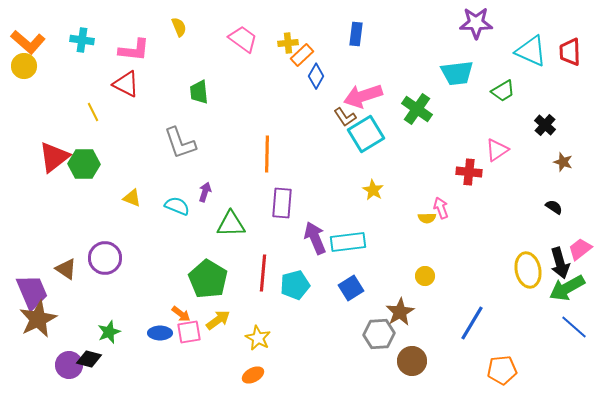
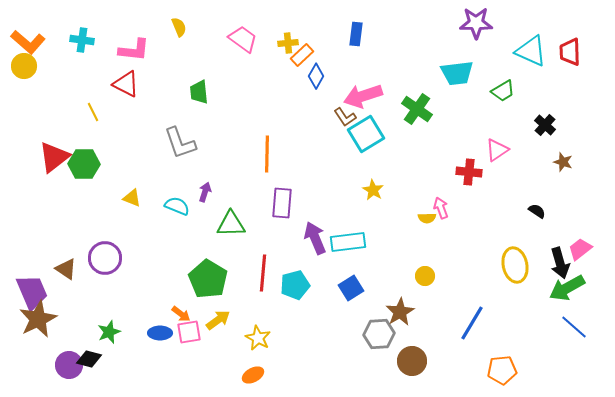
black semicircle at (554, 207): moved 17 px left, 4 px down
yellow ellipse at (528, 270): moved 13 px left, 5 px up
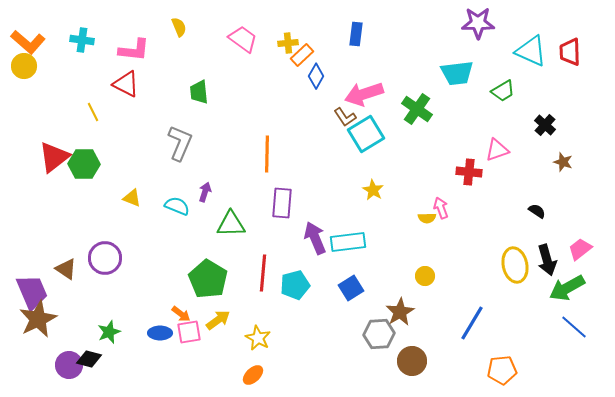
purple star at (476, 23): moved 2 px right
pink arrow at (363, 96): moved 1 px right, 2 px up
gray L-shape at (180, 143): rotated 138 degrees counterclockwise
pink triangle at (497, 150): rotated 15 degrees clockwise
black arrow at (560, 263): moved 13 px left, 3 px up
orange ellipse at (253, 375): rotated 15 degrees counterclockwise
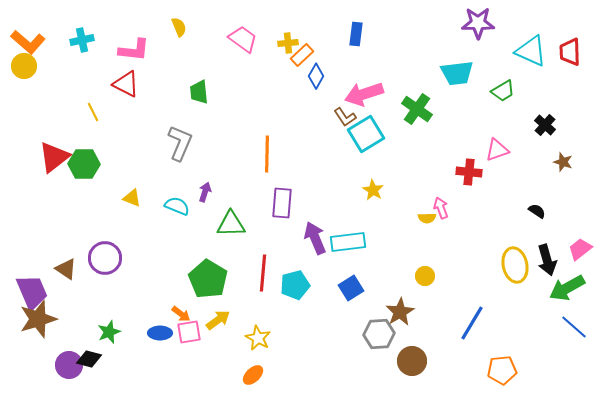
cyan cross at (82, 40): rotated 20 degrees counterclockwise
brown star at (38, 319): rotated 9 degrees clockwise
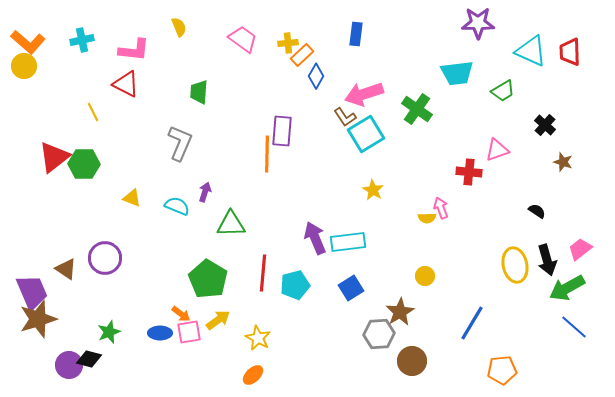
green trapezoid at (199, 92): rotated 10 degrees clockwise
purple rectangle at (282, 203): moved 72 px up
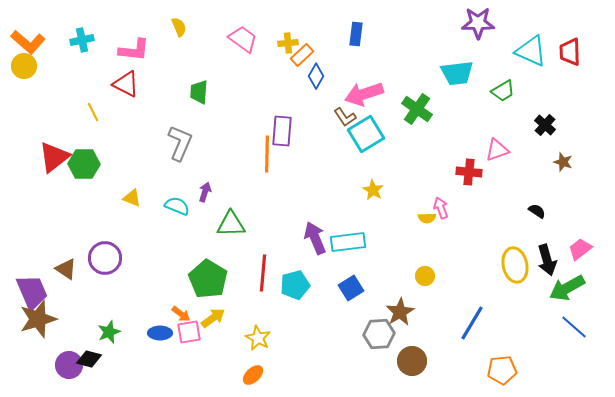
yellow arrow at (218, 320): moved 5 px left, 2 px up
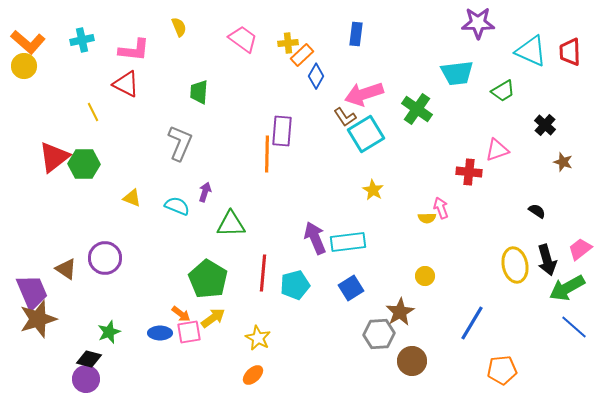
purple circle at (69, 365): moved 17 px right, 14 px down
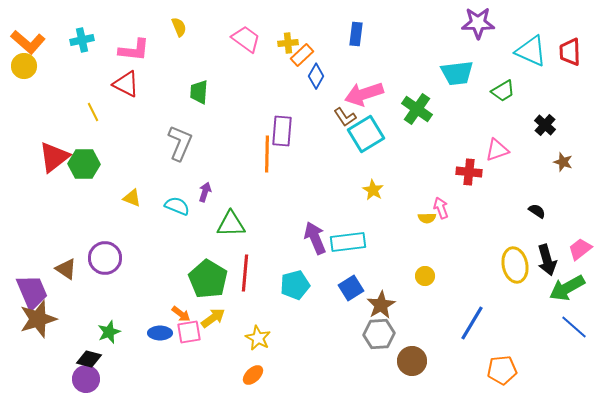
pink trapezoid at (243, 39): moved 3 px right
red line at (263, 273): moved 18 px left
brown star at (400, 312): moved 19 px left, 7 px up
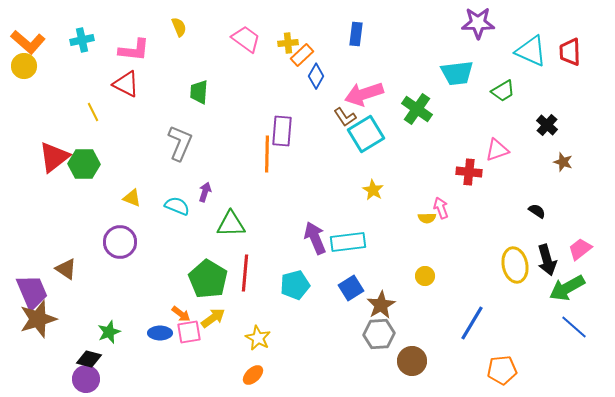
black cross at (545, 125): moved 2 px right
purple circle at (105, 258): moved 15 px right, 16 px up
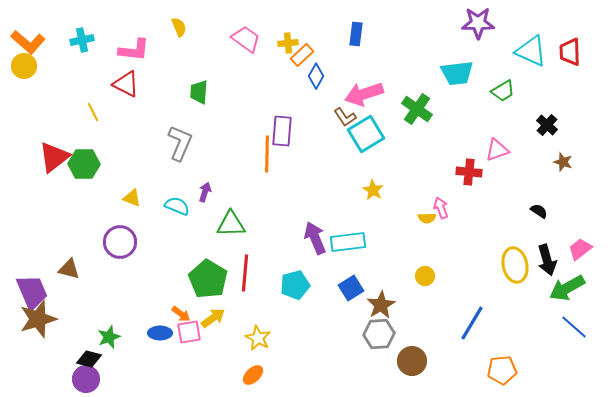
black semicircle at (537, 211): moved 2 px right
brown triangle at (66, 269): moved 3 px right; rotated 20 degrees counterclockwise
green star at (109, 332): moved 5 px down
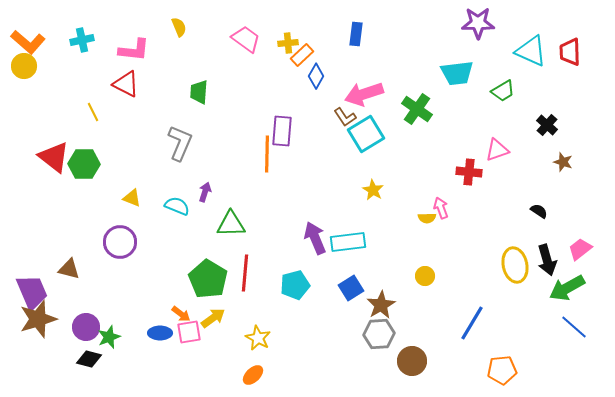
red triangle at (54, 157): rotated 44 degrees counterclockwise
purple circle at (86, 379): moved 52 px up
